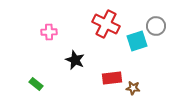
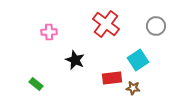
red cross: rotated 12 degrees clockwise
cyan square: moved 1 px right, 19 px down; rotated 15 degrees counterclockwise
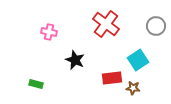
pink cross: rotated 14 degrees clockwise
green rectangle: rotated 24 degrees counterclockwise
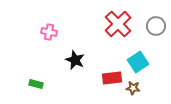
red cross: moved 12 px right; rotated 8 degrees clockwise
cyan square: moved 2 px down
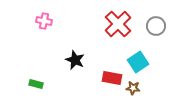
pink cross: moved 5 px left, 11 px up
red rectangle: rotated 18 degrees clockwise
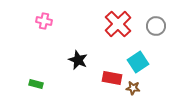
black star: moved 3 px right
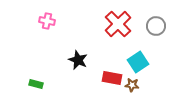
pink cross: moved 3 px right
brown star: moved 1 px left, 3 px up
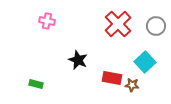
cyan square: moved 7 px right; rotated 10 degrees counterclockwise
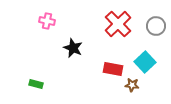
black star: moved 5 px left, 12 px up
red rectangle: moved 1 px right, 9 px up
